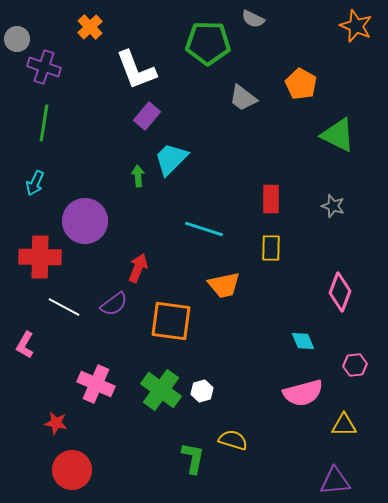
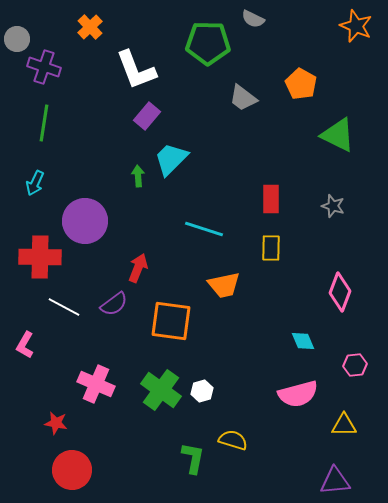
pink semicircle: moved 5 px left, 1 px down
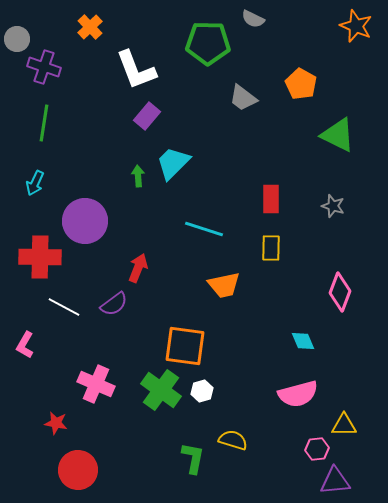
cyan trapezoid: moved 2 px right, 4 px down
orange square: moved 14 px right, 25 px down
pink hexagon: moved 38 px left, 84 px down
red circle: moved 6 px right
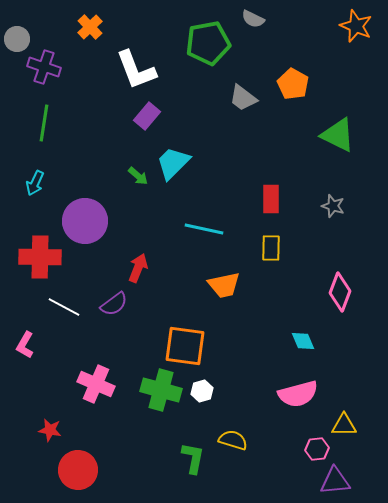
green pentagon: rotated 12 degrees counterclockwise
orange pentagon: moved 8 px left
green arrow: rotated 135 degrees clockwise
cyan line: rotated 6 degrees counterclockwise
green cross: rotated 21 degrees counterclockwise
red star: moved 6 px left, 7 px down
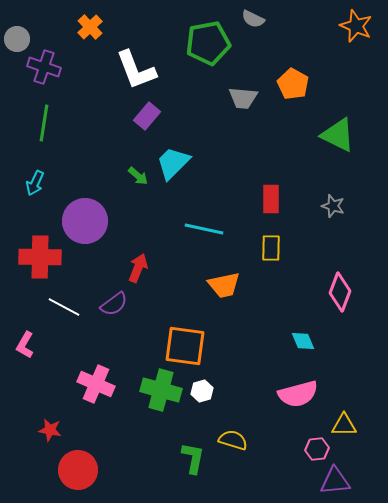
gray trapezoid: rotated 32 degrees counterclockwise
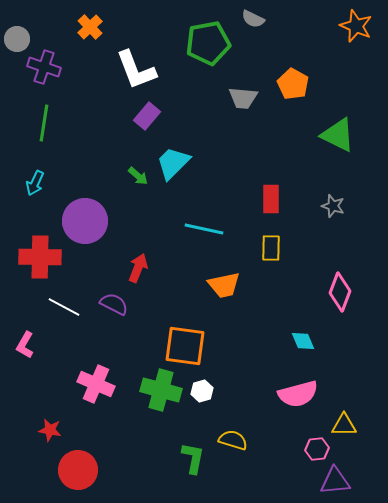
purple semicircle: rotated 116 degrees counterclockwise
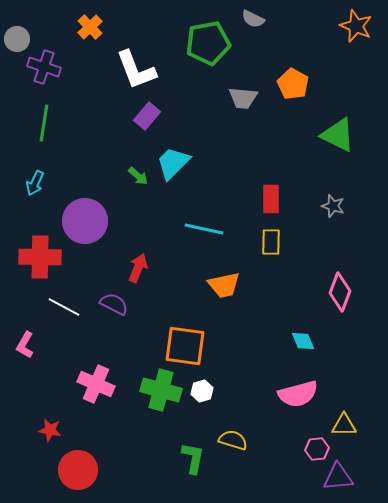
yellow rectangle: moved 6 px up
purple triangle: moved 3 px right, 4 px up
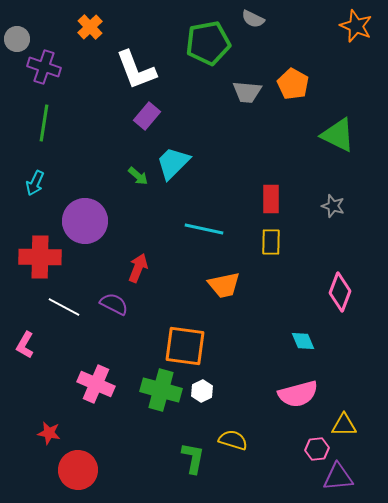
gray trapezoid: moved 4 px right, 6 px up
white hexagon: rotated 10 degrees counterclockwise
red star: moved 1 px left, 3 px down
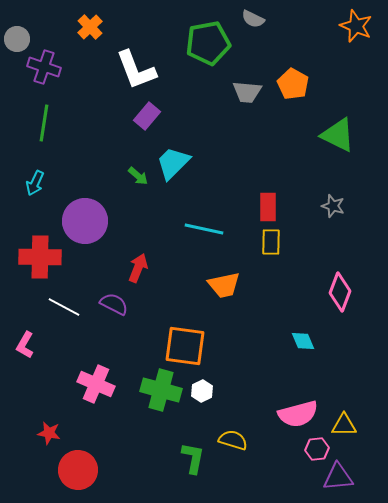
red rectangle: moved 3 px left, 8 px down
pink semicircle: moved 20 px down
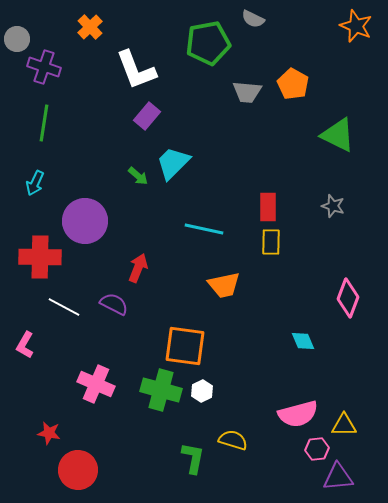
pink diamond: moved 8 px right, 6 px down
